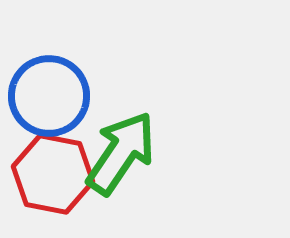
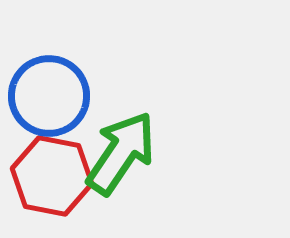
red hexagon: moved 1 px left, 2 px down
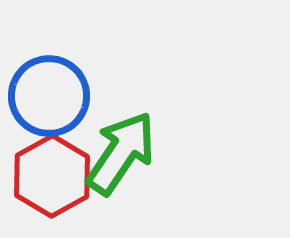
red hexagon: rotated 20 degrees clockwise
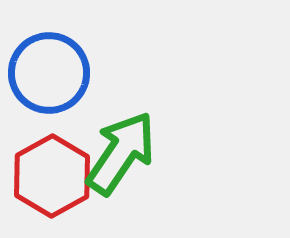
blue circle: moved 23 px up
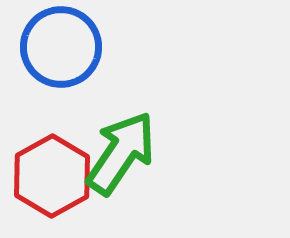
blue circle: moved 12 px right, 26 px up
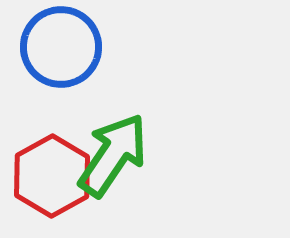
green arrow: moved 8 px left, 2 px down
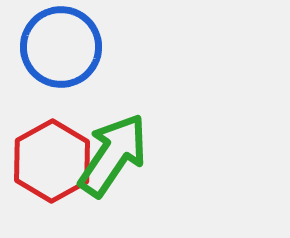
red hexagon: moved 15 px up
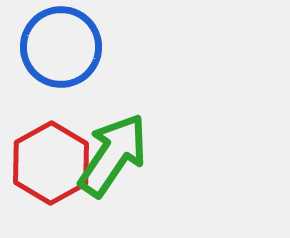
red hexagon: moved 1 px left, 2 px down
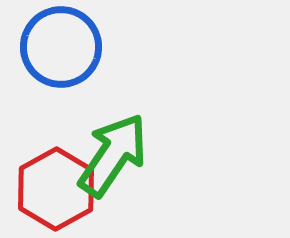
red hexagon: moved 5 px right, 26 px down
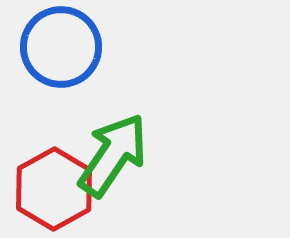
red hexagon: moved 2 px left
